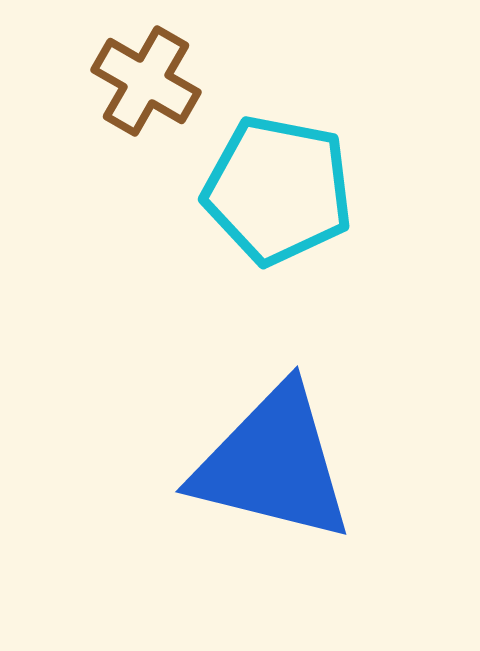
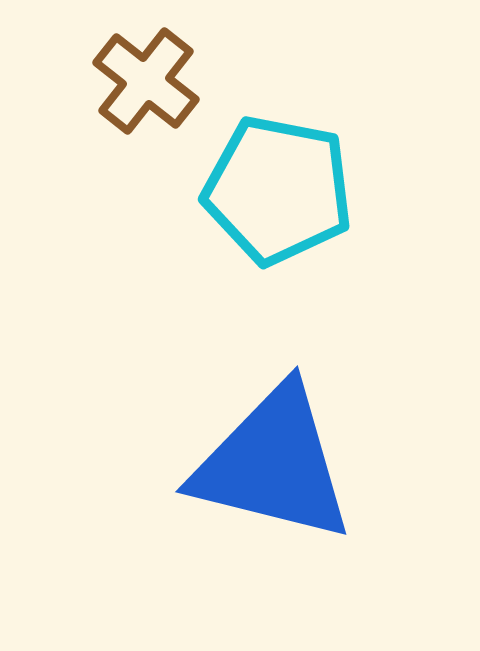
brown cross: rotated 8 degrees clockwise
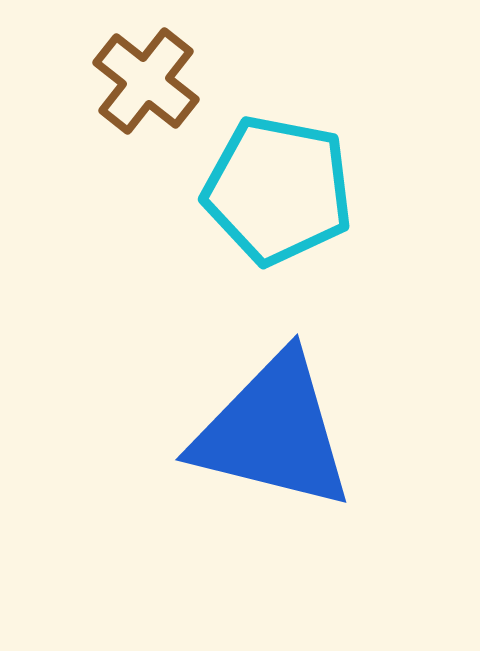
blue triangle: moved 32 px up
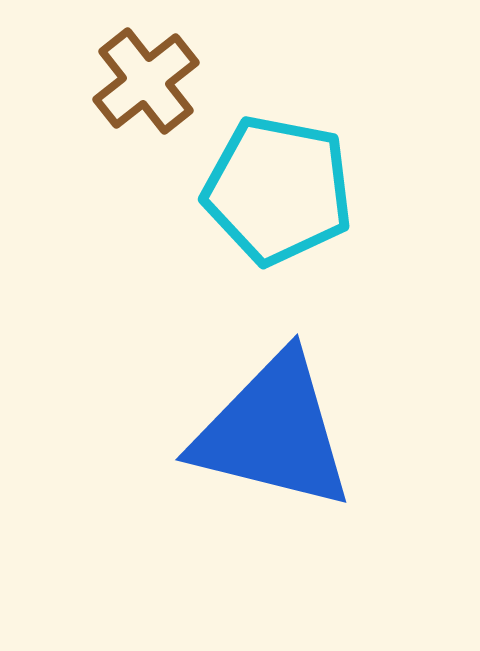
brown cross: rotated 14 degrees clockwise
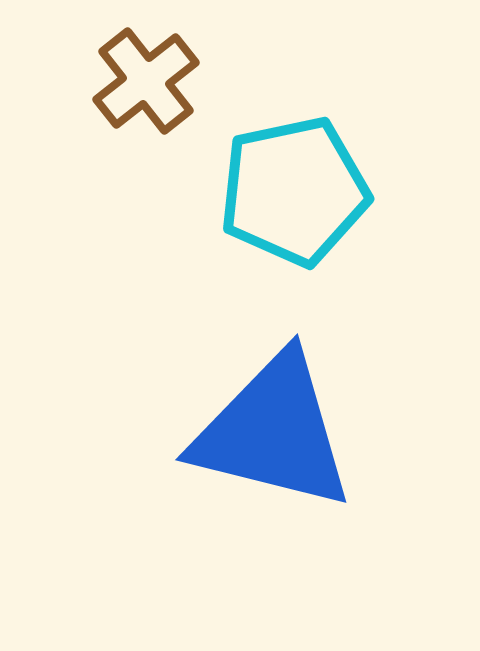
cyan pentagon: moved 16 px right, 1 px down; rotated 23 degrees counterclockwise
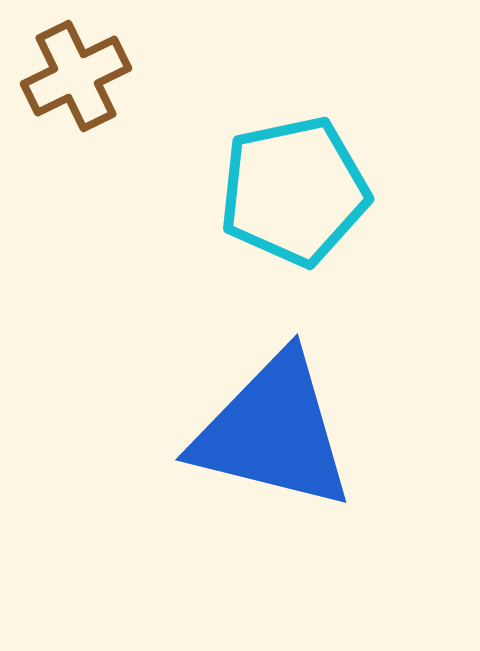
brown cross: moved 70 px left, 5 px up; rotated 12 degrees clockwise
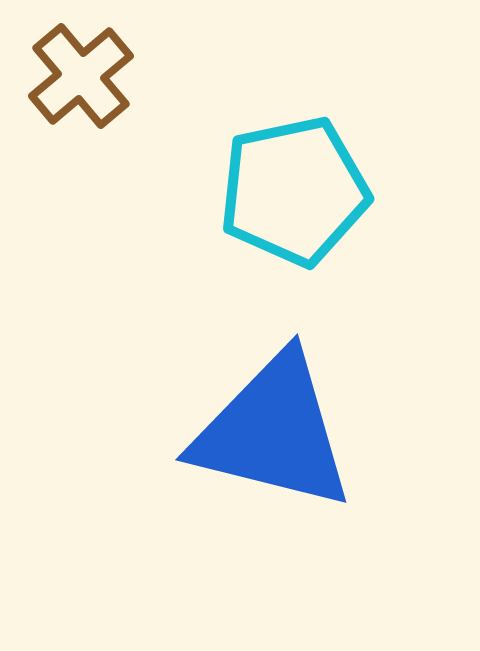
brown cross: moved 5 px right; rotated 14 degrees counterclockwise
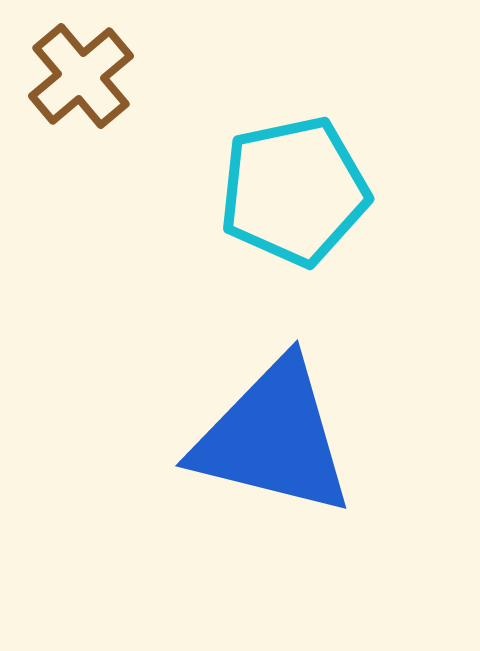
blue triangle: moved 6 px down
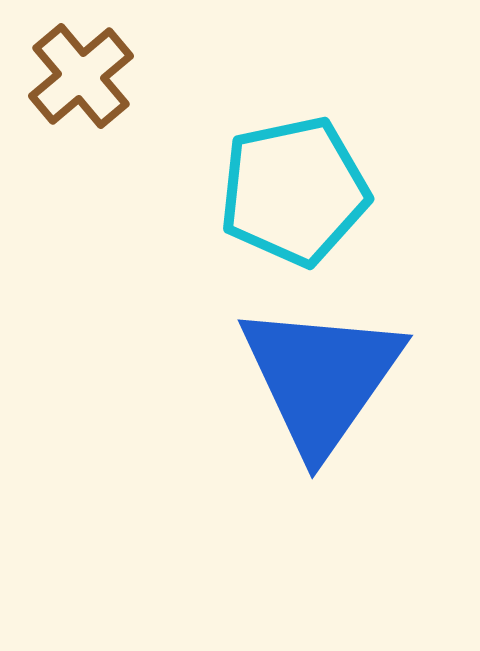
blue triangle: moved 48 px right, 60 px up; rotated 51 degrees clockwise
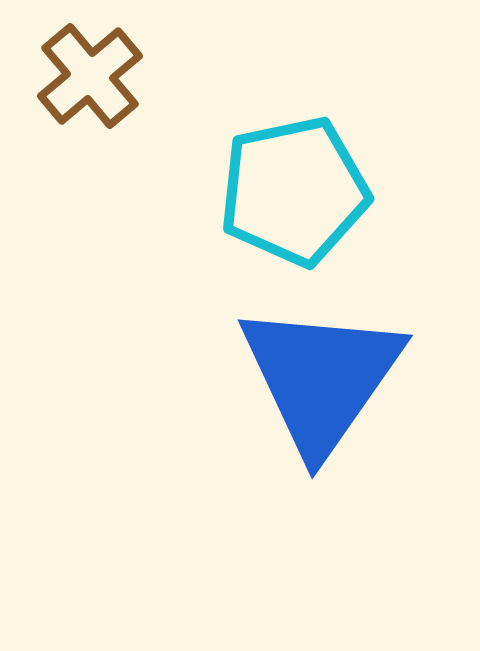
brown cross: moved 9 px right
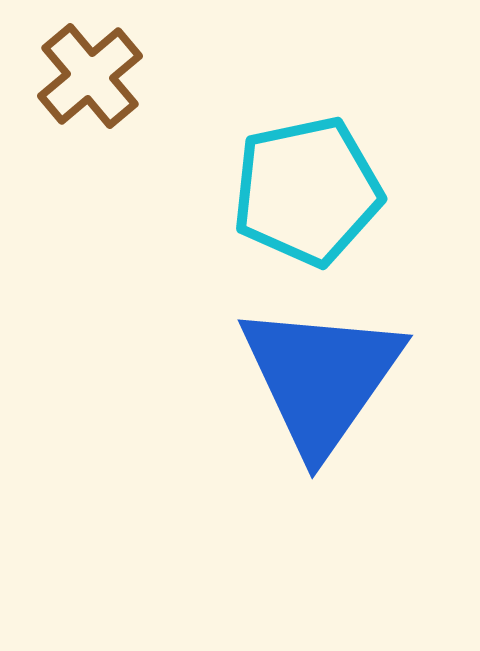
cyan pentagon: moved 13 px right
